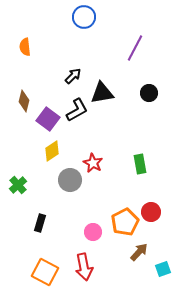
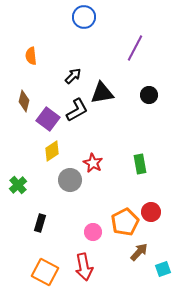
orange semicircle: moved 6 px right, 9 px down
black circle: moved 2 px down
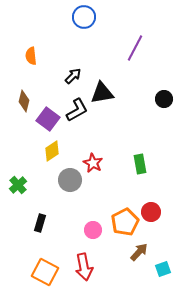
black circle: moved 15 px right, 4 px down
pink circle: moved 2 px up
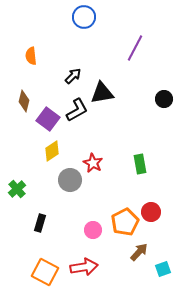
green cross: moved 1 px left, 4 px down
red arrow: rotated 88 degrees counterclockwise
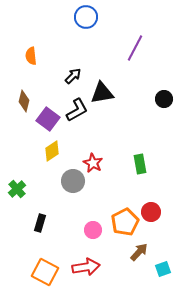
blue circle: moved 2 px right
gray circle: moved 3 px right, 1 px down
red arrow: moved 2 px right
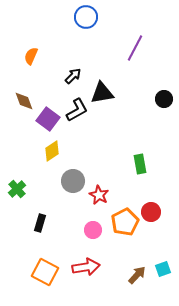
orange semicircle: rotated 30 degrees clockwise
brown diamond: rotated 35 degrees counterclockwise
red star: moved 6 px right, 32 px down
brown arrow: moved 2 px left, 23 px down
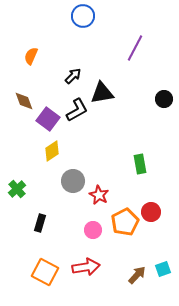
blue circle: moved 3 px left, 1 px up
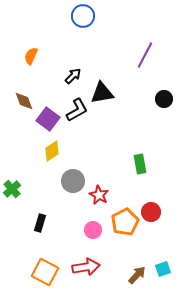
purple line: moved 10 px right, 7 px down
green cross: moved 5 px left
